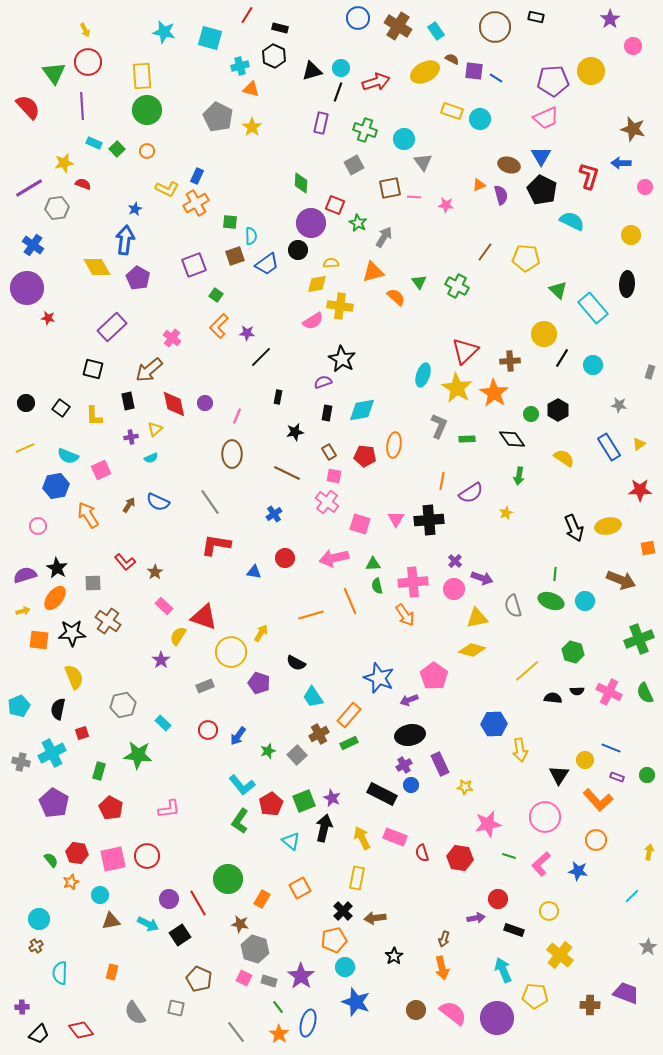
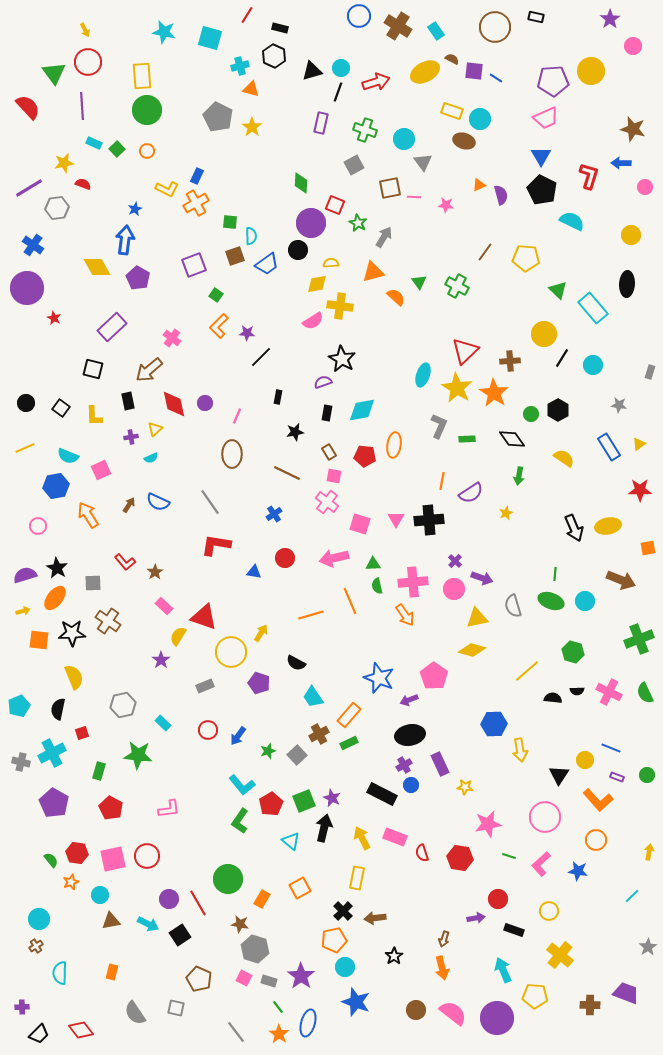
blue circle at (358, 18): moved 1 px right, 2 px up
brown ellipse at (509, 165): moved 45 px left, 24 px up
red star at (48, 318): moved 6 px right; rotated 16 degrees clockwise
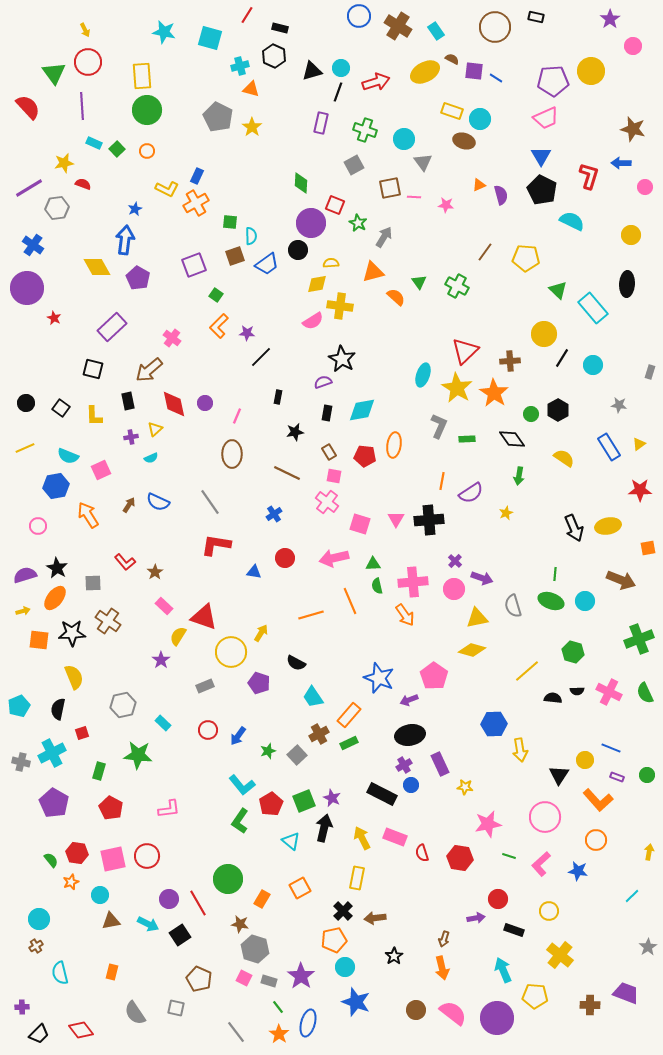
cyan semicircle at (60, 973): rotated 15 degrees counterclockwise
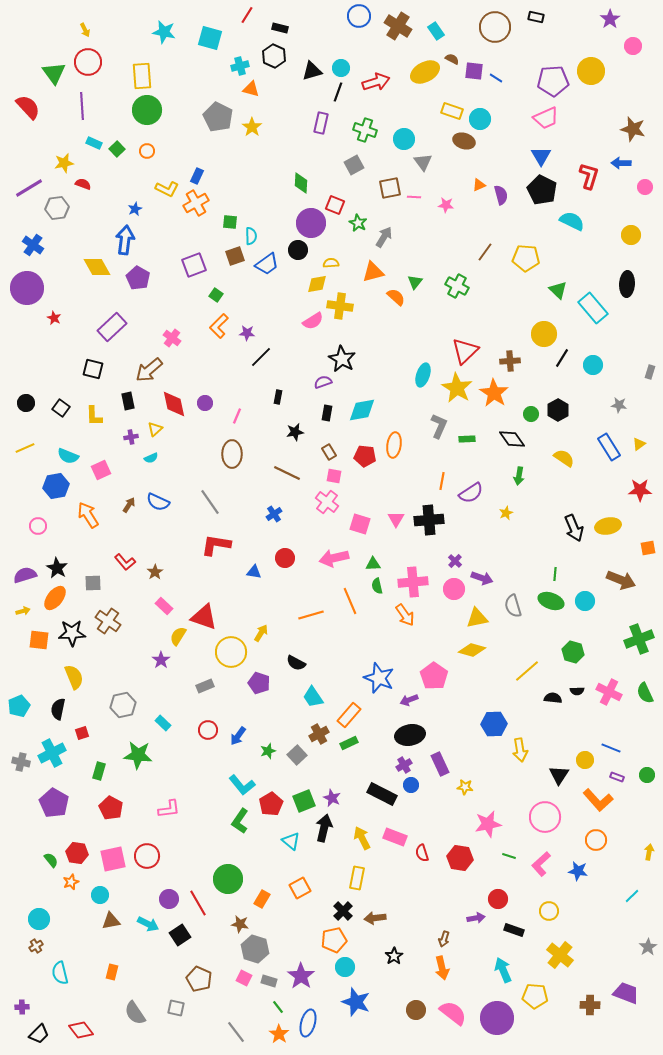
green triangle at (419, 282): moved 4 px left; rotated 14 degrees clockwise
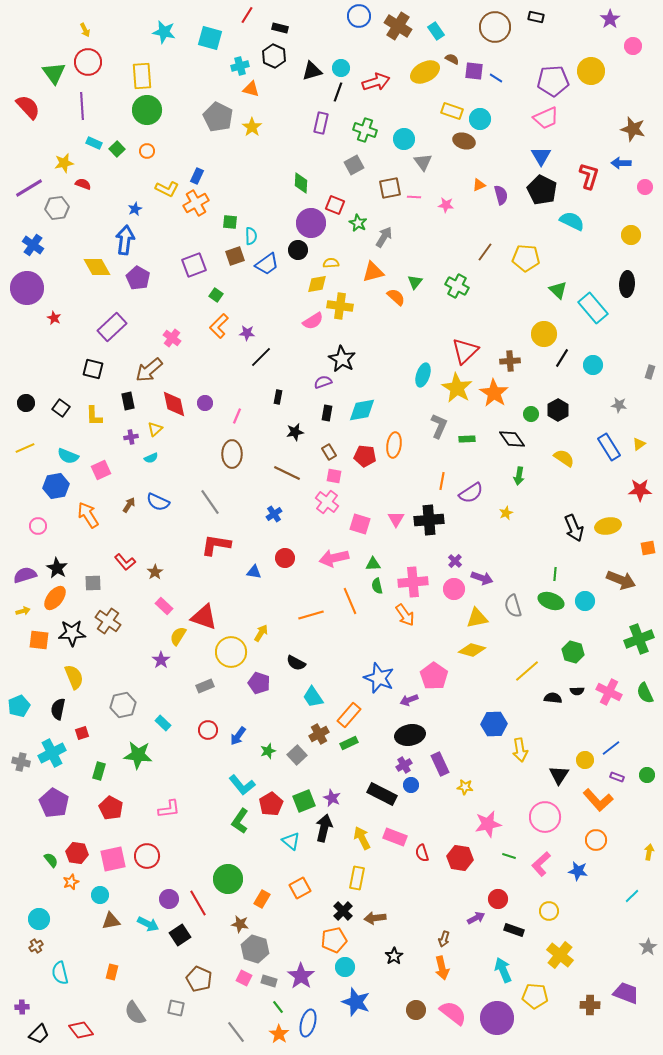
blue line at (611, 748): rotated 60 degrees counterclockwise
purple arrow at (476, 918): rotated 18 degrees counterclockwise
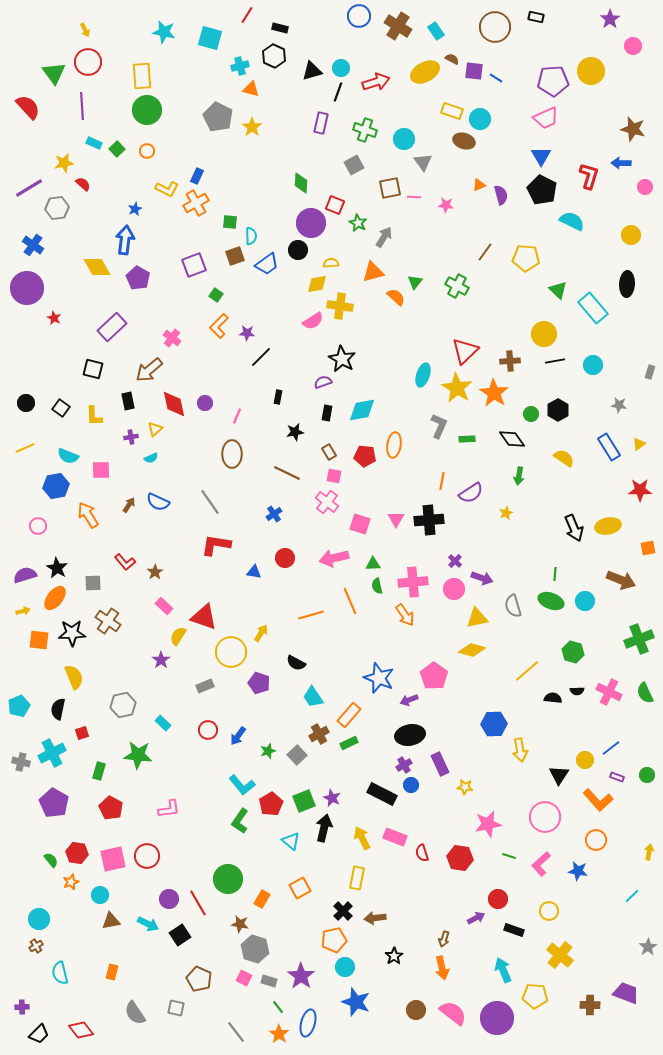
red semicircle at (83, 184): rotated 21 degrees clockwise
black line at (562, 358): moved 7 px left, 3 px down; rotated 48 degrees clockwise
pink square at (101, 470): rotated 24 degrees clockwise
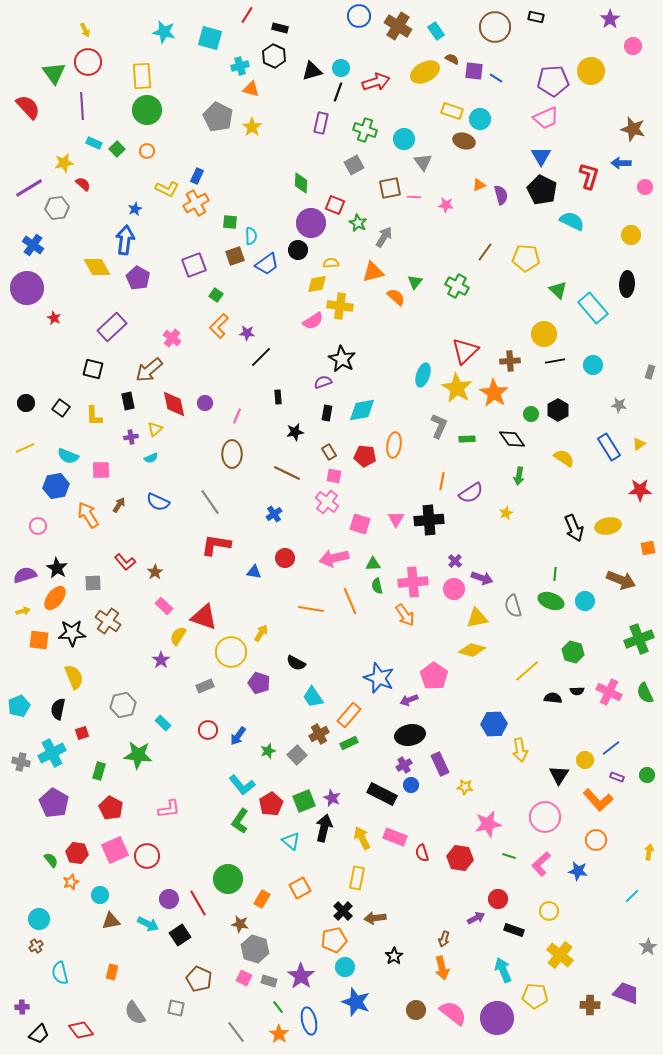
black rectangle at (278, 397): rotated 16 degrees counterclockwise
brown arrow at (129, 505): moved 10 px left
orange line at (311, 615): moved 6 px up; rotated 25 degrees clockwise
pink square at (113, 859): moved 2 px right, 9 px up; rotated 12 degrees counterclockwise
blue ellipse at (308, 1023): moved 1 px right, 2 px up; rotated 28 degrees counterclockwise
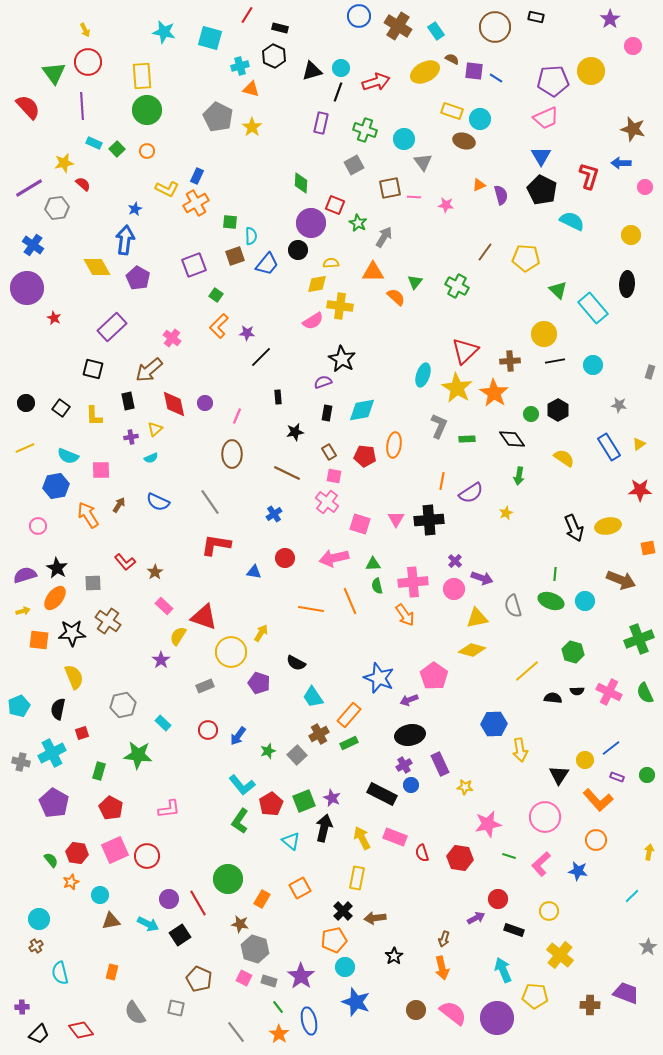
blue trapezoid at (267, 264): rotated 15 degrees counterclockwise
orange triangle at (373, 272): rotated 15 degrees clockwise
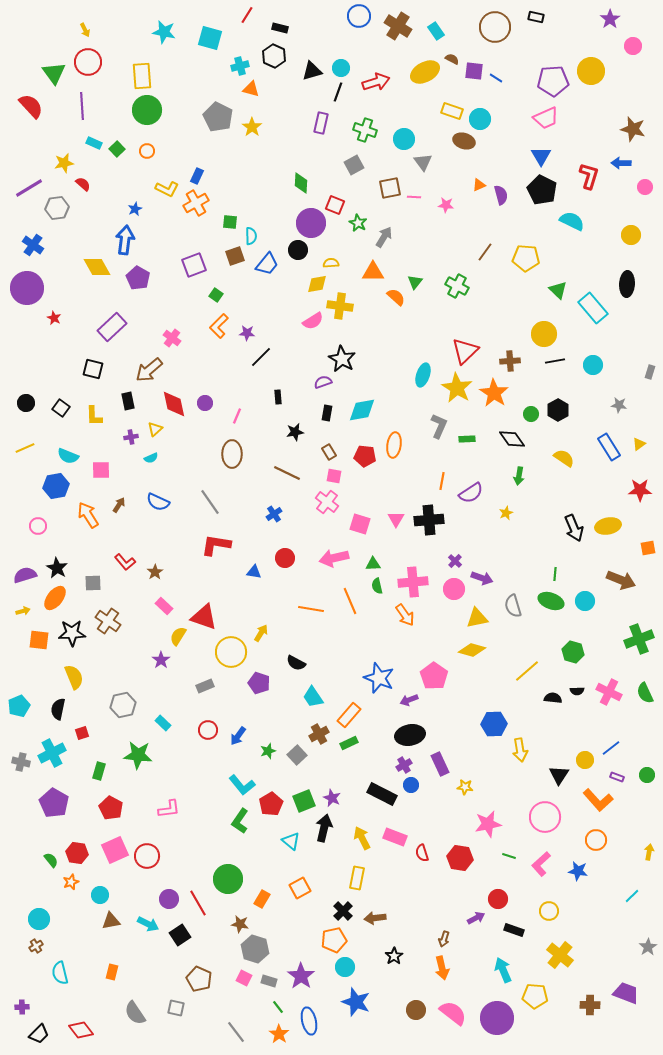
red semicircle at (28, 107): moved 3 px right, 1 px up
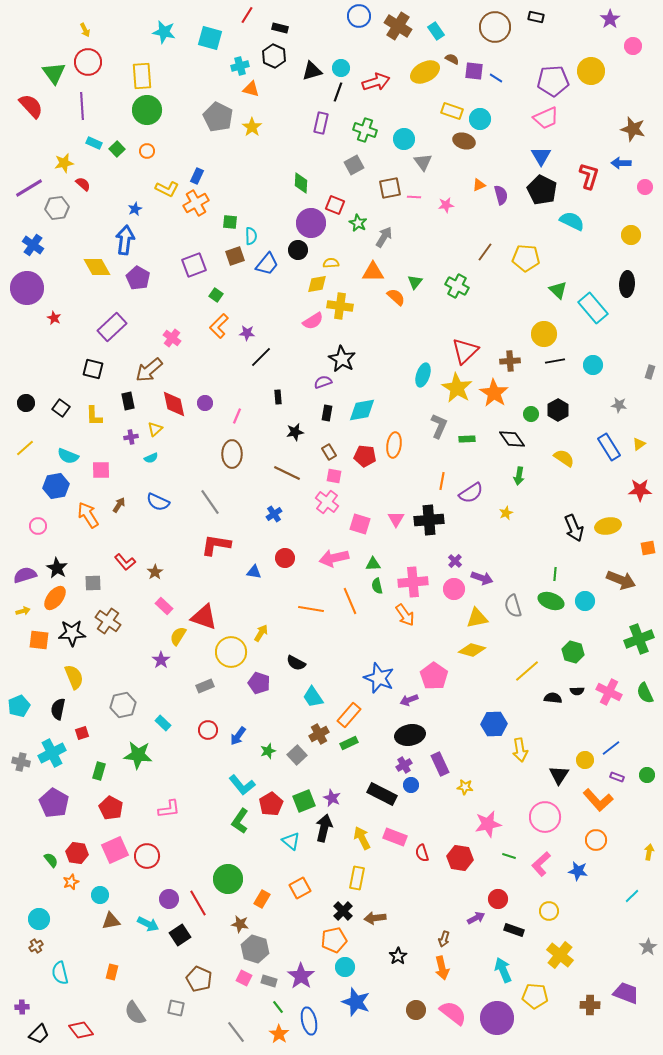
pink star at (446, 205): rotated 14 degrees counterclockwise
yellow line at (25, 448): rotated 18 degrees counterclockwise
black star at (394, 956): moved 4 px right
